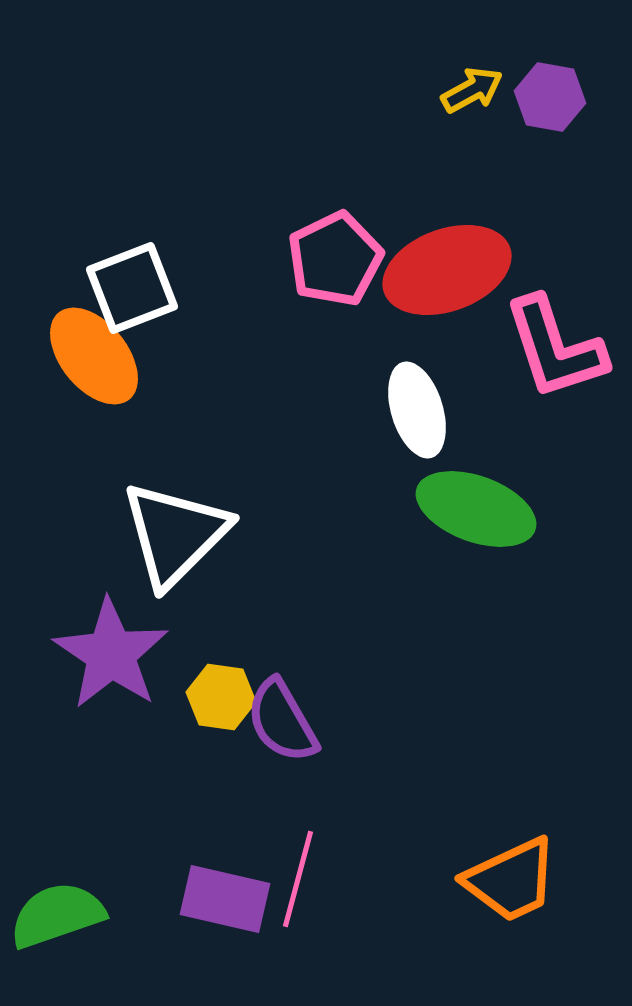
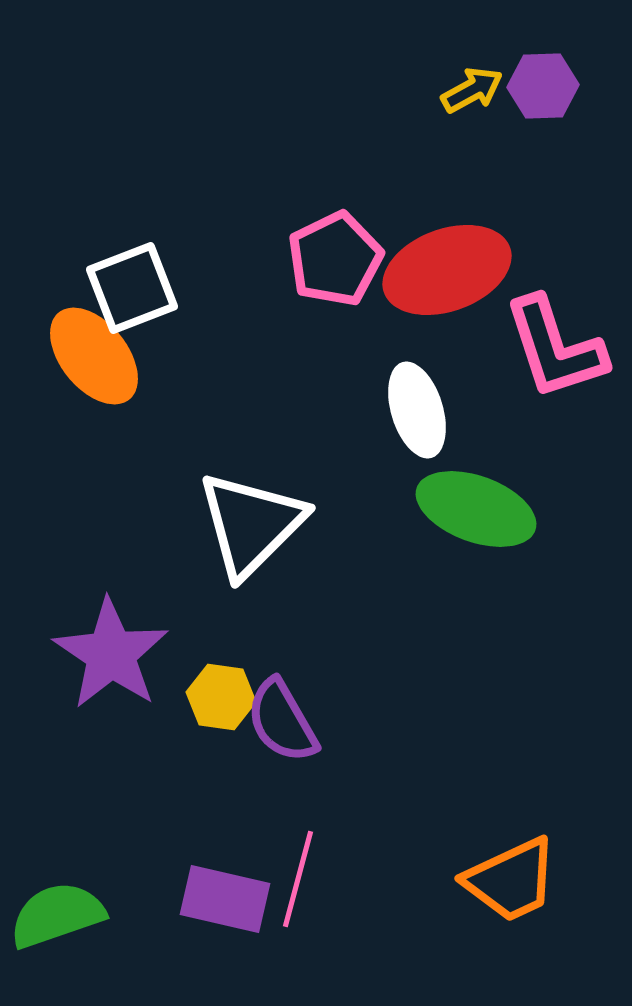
purple hexagon: moved 7 px left, 11 px up; rotated 12 degrees counterclockwise
white triangle: moved 76 px right, 10 px up
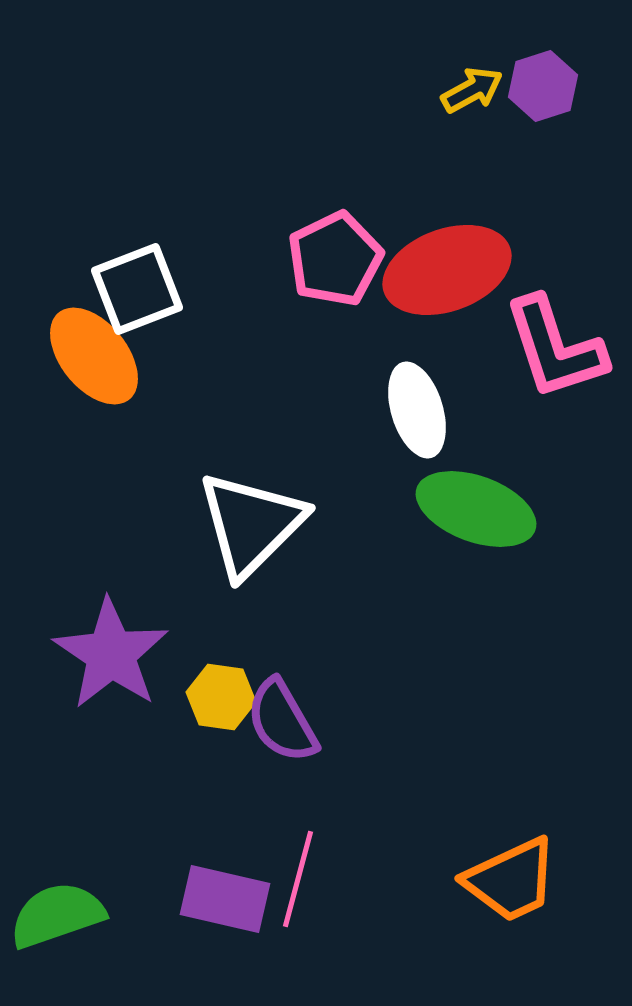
purple hexagon: rotated 16 degrees counterclockwise
white square: moved 5 px right, 1 px down
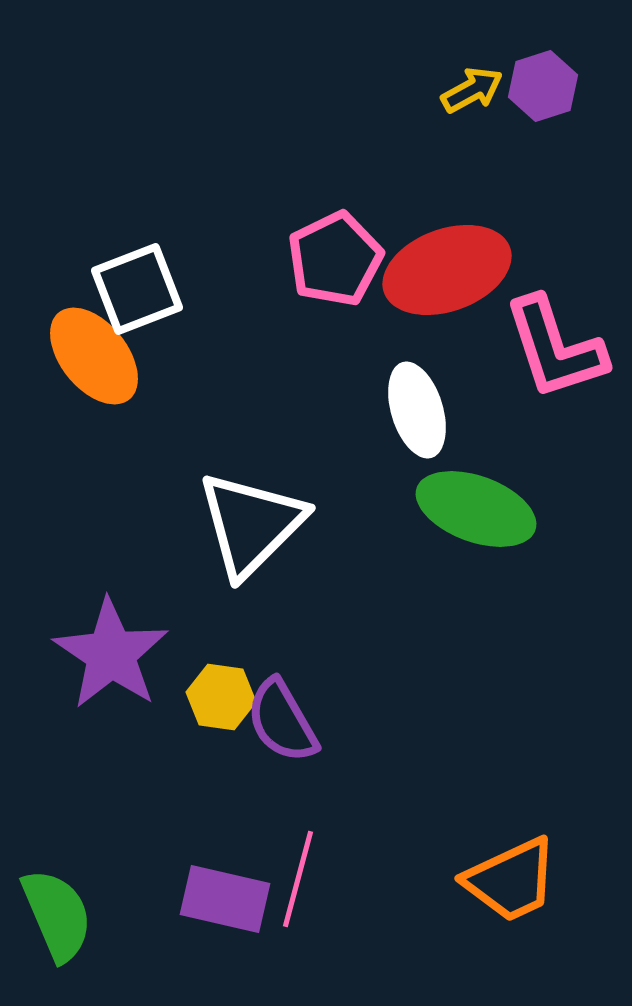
green semicircle: rotated 86 degrees clockwise
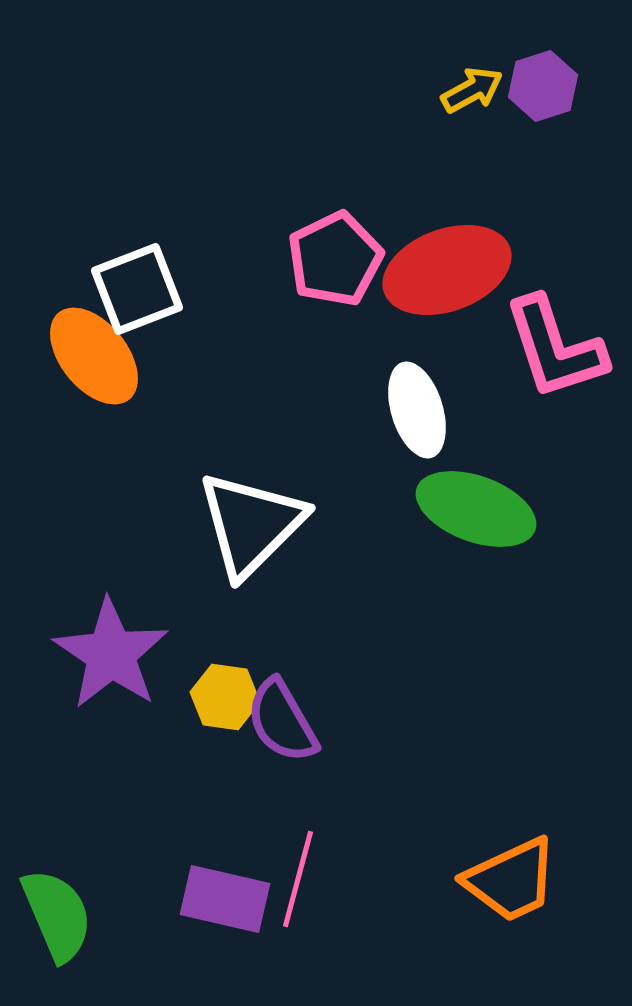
yellow hexagon: moved 4 px right
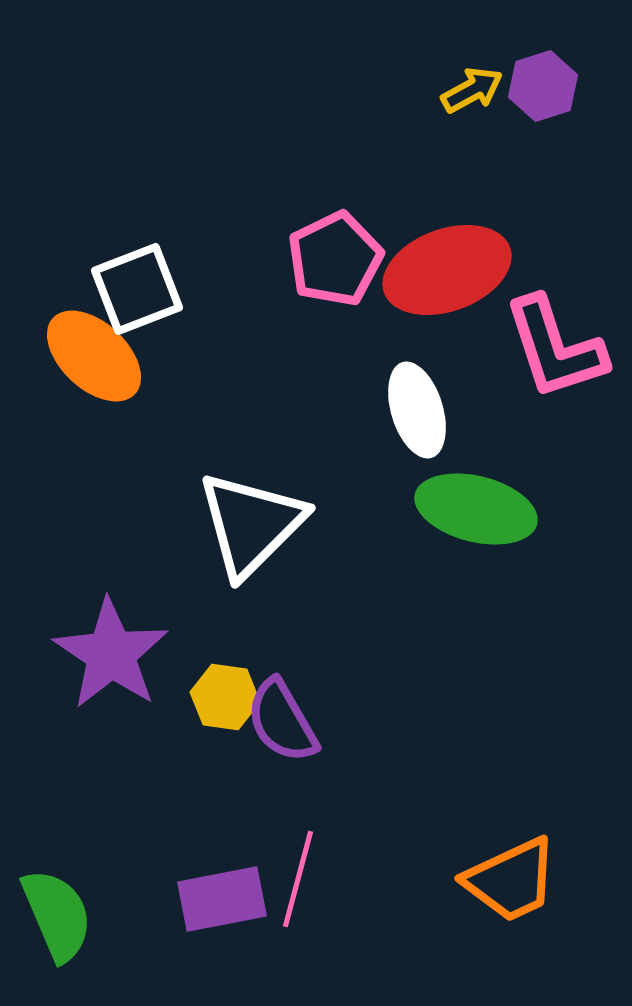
orange ellipse: rotated 8 degrees counterclockwise
green ellipse: rotated 6 degrees counterclockwise
purple rectangle: moved 3 px left; rotated 24 degrees counterclockwise
